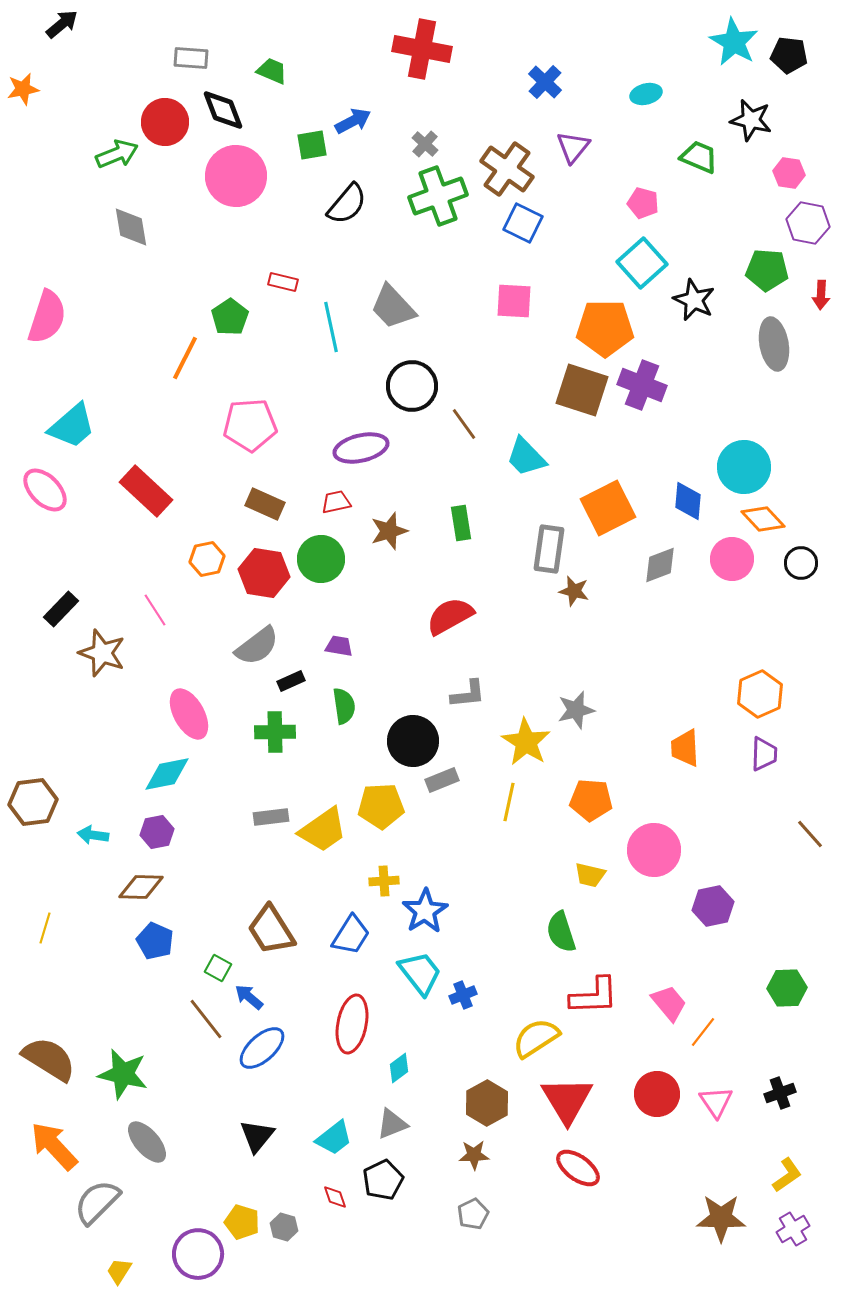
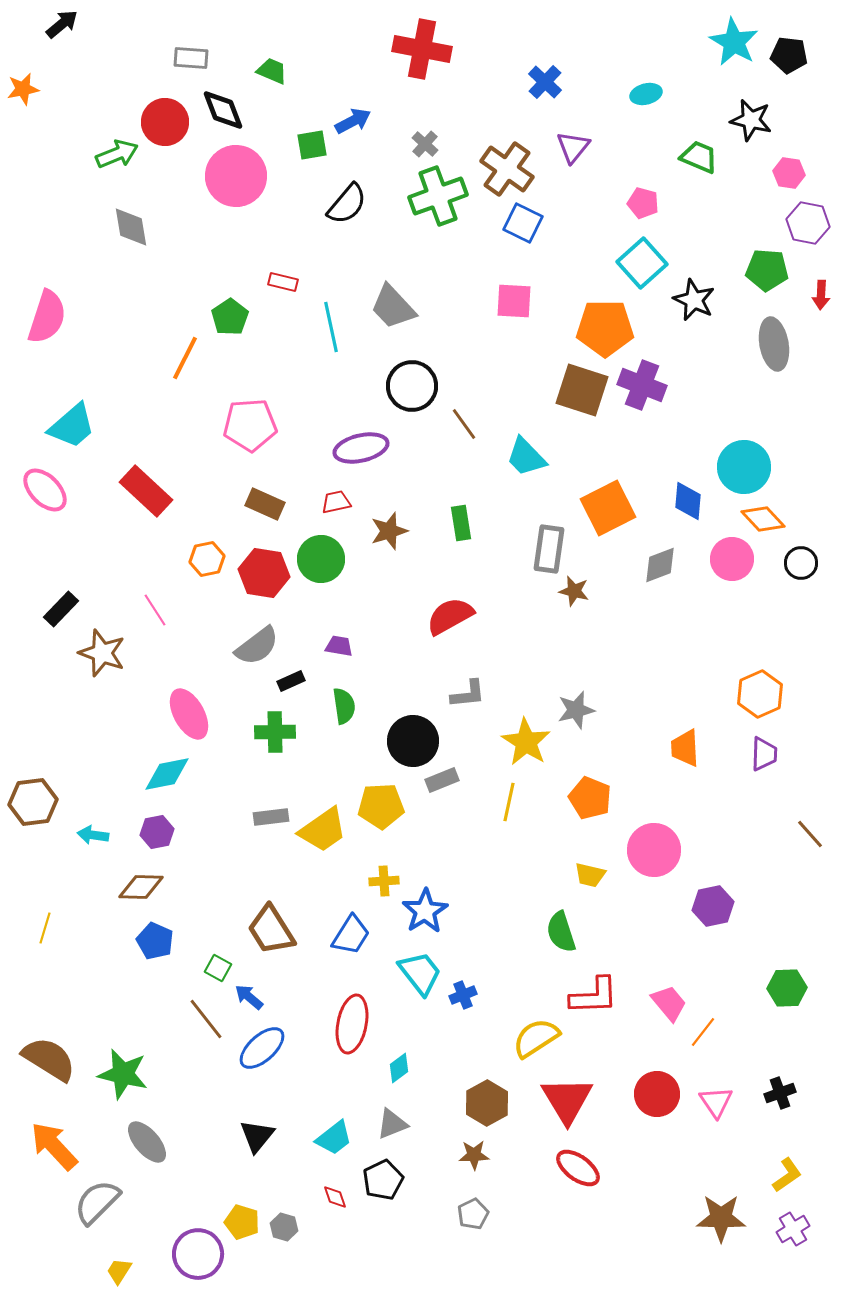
orange pentagon at (591, 800): moved 1 px left, 2 px up; rotated 18 degrees clockwise
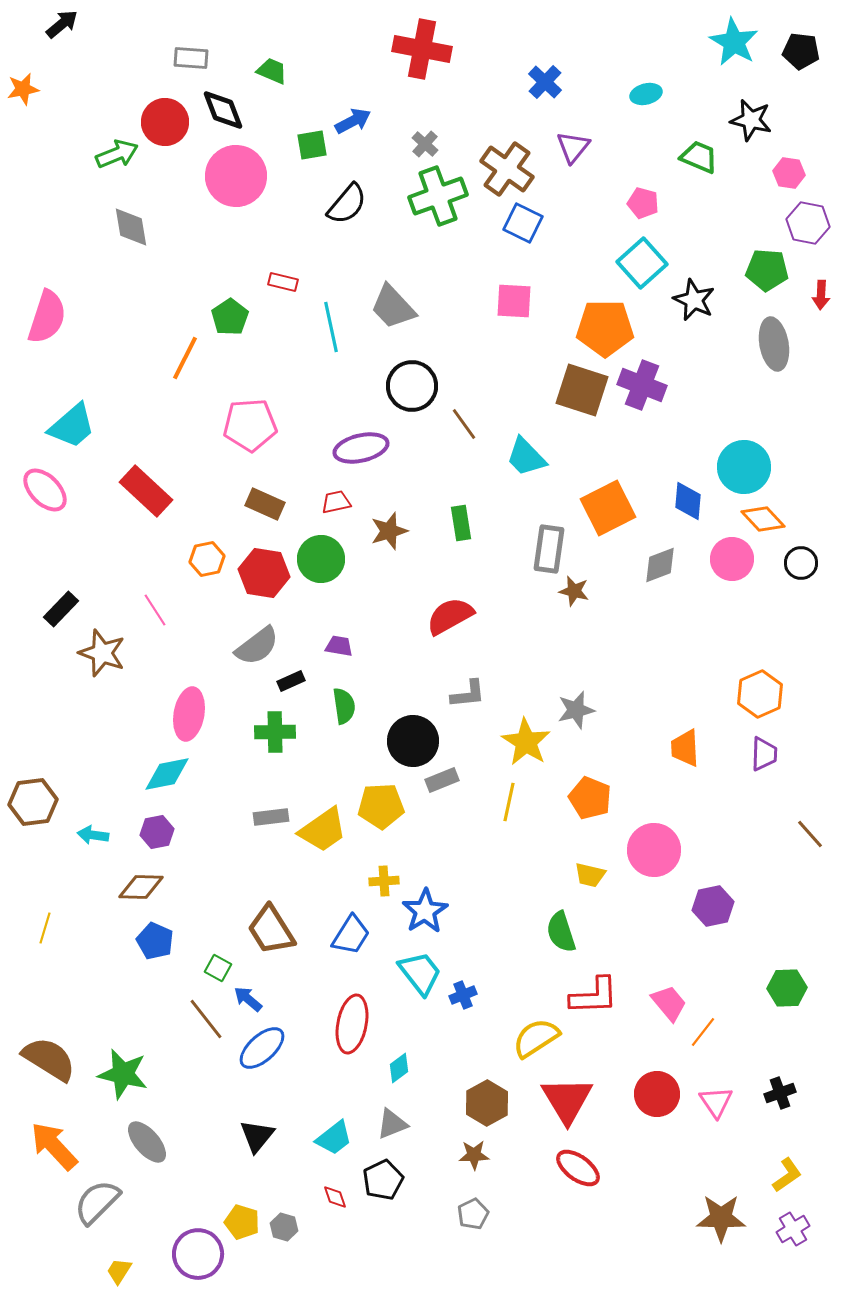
black pentagon at (789, 55): moved 12 px right, 4 px up
pink ellipse at (189, 714): rotated 39 degrees clockwise
blue arrow at (249, 997): moved 1 px left, 2 px down
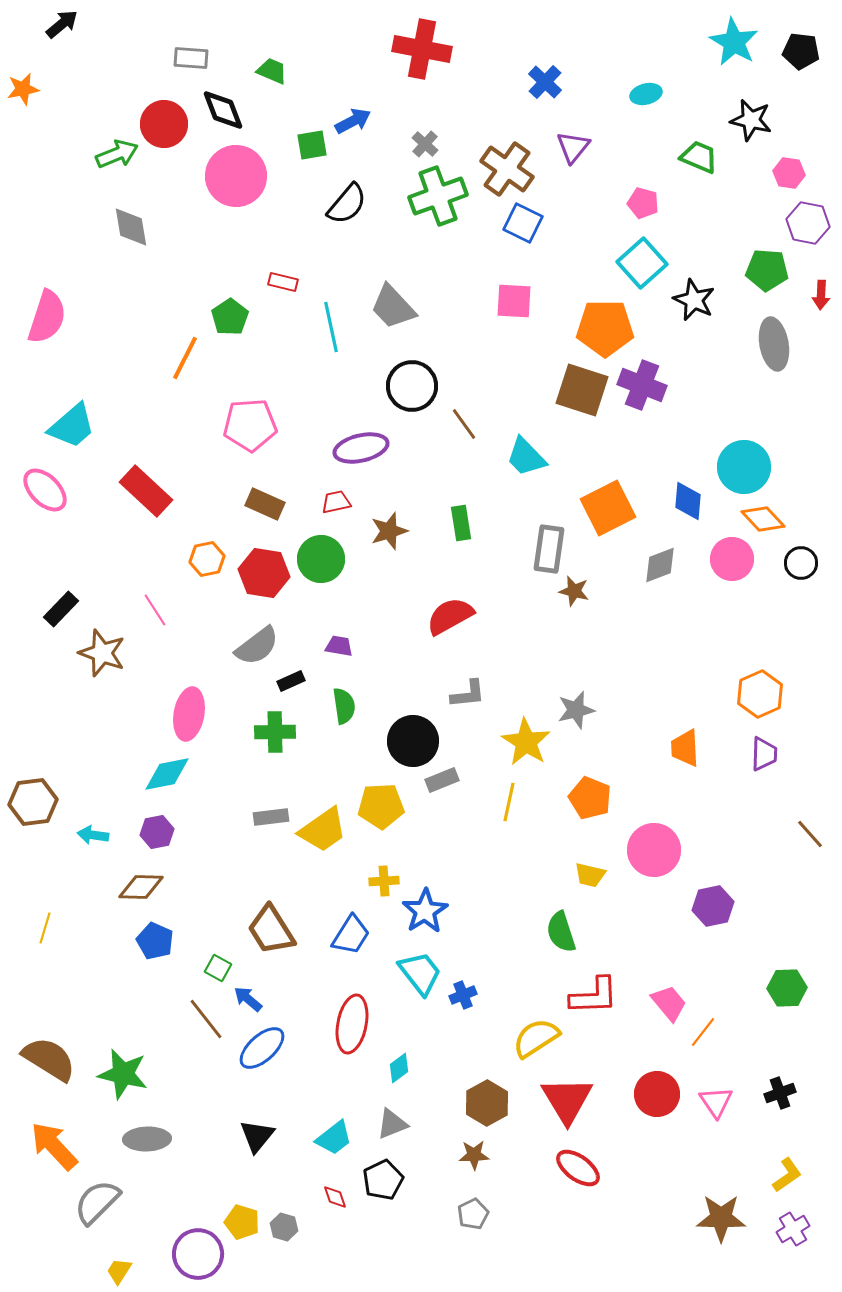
red circle at (165, 122): moved 1 px left, 2 px down
gray ellipse at (147, 1142): moved 3 px up; rotated 51 degrees counterclockwise
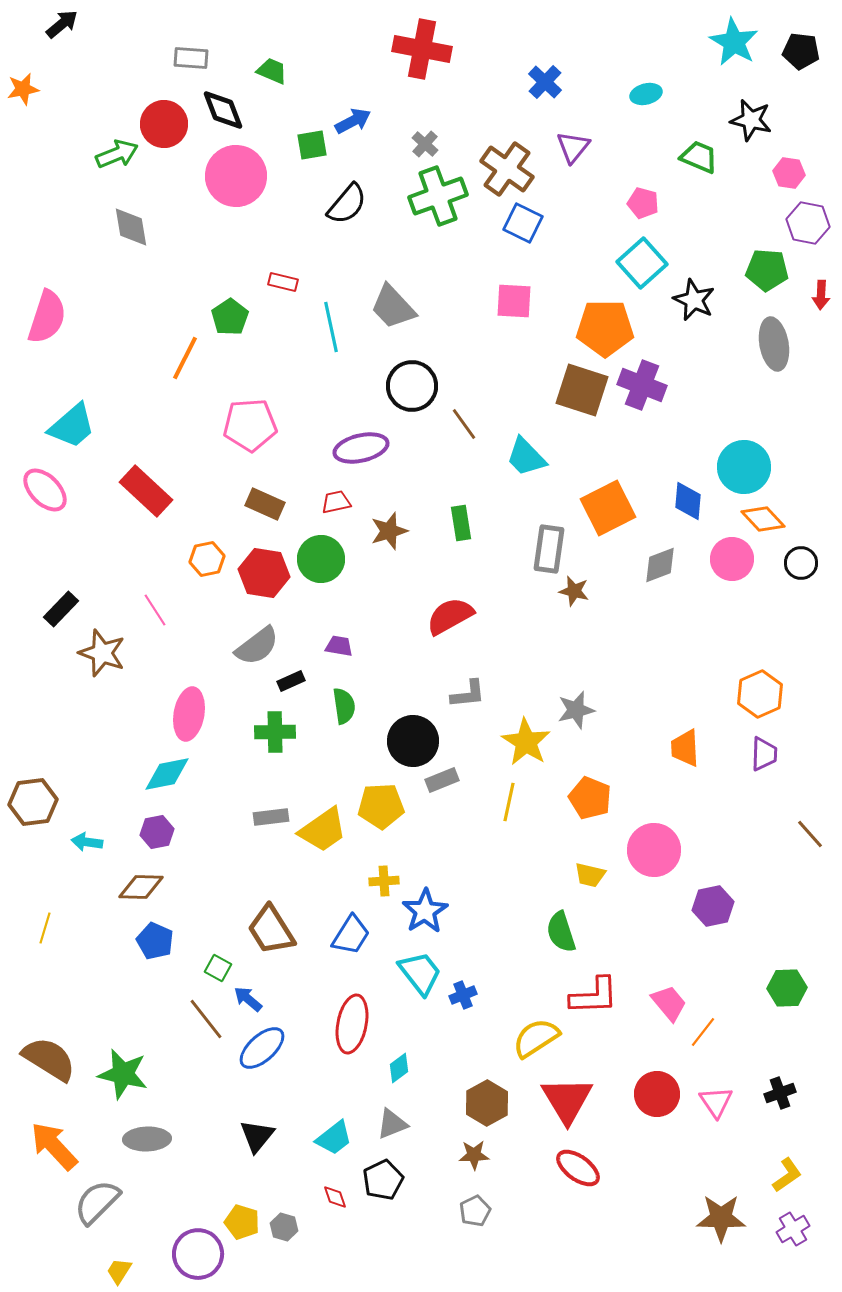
cyan arrow at (93, 835): moved 6 px left, 7 px down
gray pentagon at (473, 1214): moved 2 px right, 3 px up
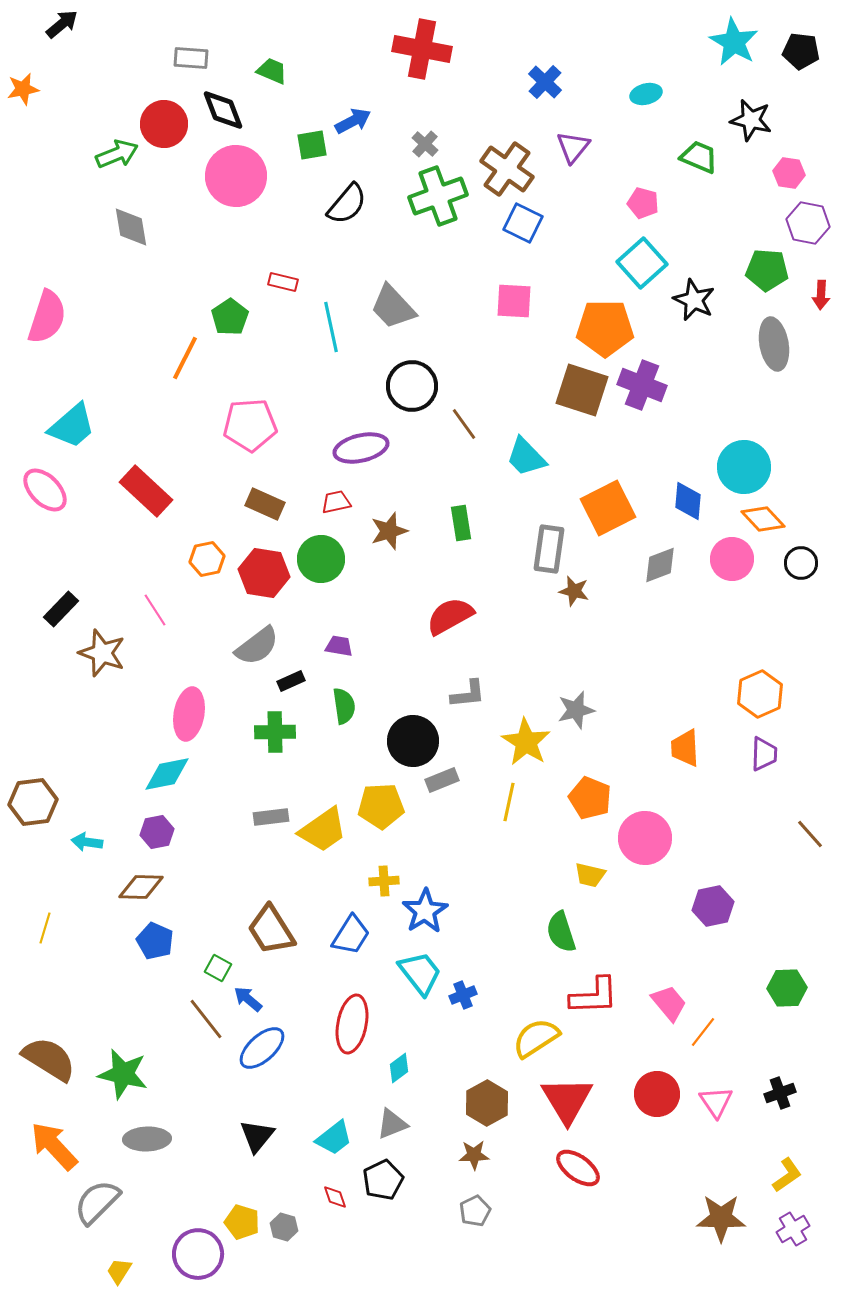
pink circle at (654, 850): moved 9 px left, 12 px up
